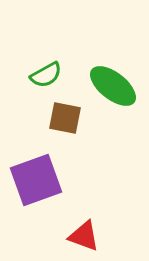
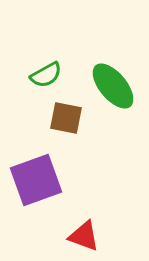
green ellipse: rotated 12 degrees clockwise
brown square: moved 1 px right
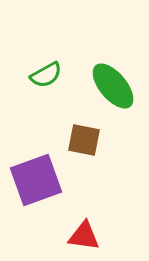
brown square: moved 18 px right, 22 px down
red triangle: rotated 12 degrees counterclockwise
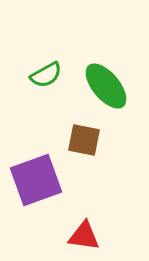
green ellipse: moved 7 px left
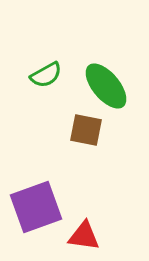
brown square: moved 2 px right, 10 px up
purple square: moved 27 px down
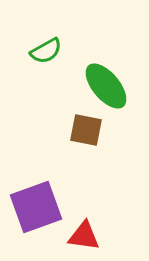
green semicircle: moved 24 px up
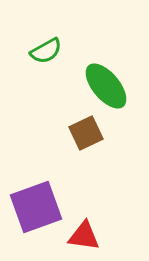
brown square: moved 3 px down; rotated 36 degrees counterclockwise
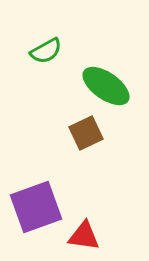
green ellipse: rotated 15 degrees counterclockwise
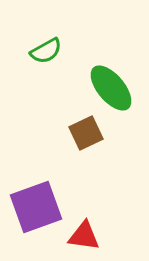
green ellipse: moved 5 px right, 2 px down; rotated 15 degrees clockwise
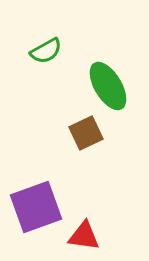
green ellipse: moved 3 px left, 2 px up; rotated 9 degrees clockwise
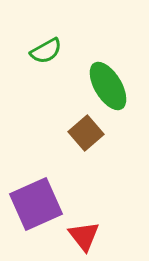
brown square: rotated 16 degrees counterclockwise
purple square: moved 3 px up; rotated 4 degrees counterclockwise
red triangle: rotated 44 degrees clockwise
